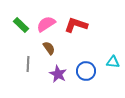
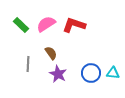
red L-shape: moved 2 px left
brown semicircle: moved 2 px right, 5 px down
cyan triangle: moved 11 px down
blue circle: moved 5 px right, 2 px down
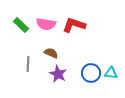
pink semicircle: rotated 138 degrees counterclockwise
brown semicircle: rotated 32 degrees counterclockwise
cyan triangle: moved 2 px left
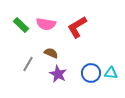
red L-shape: moved 3 px right, 2 px down; rotated 50 degrees counterclockwise
gray line: rotated 28 degrees clockwise
